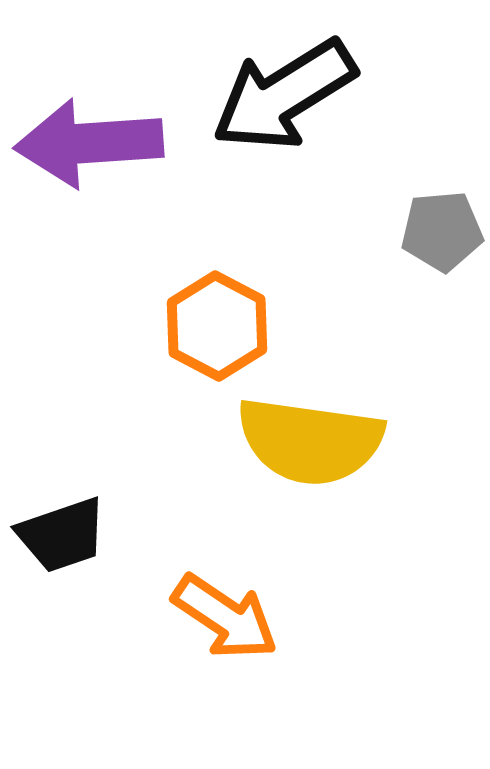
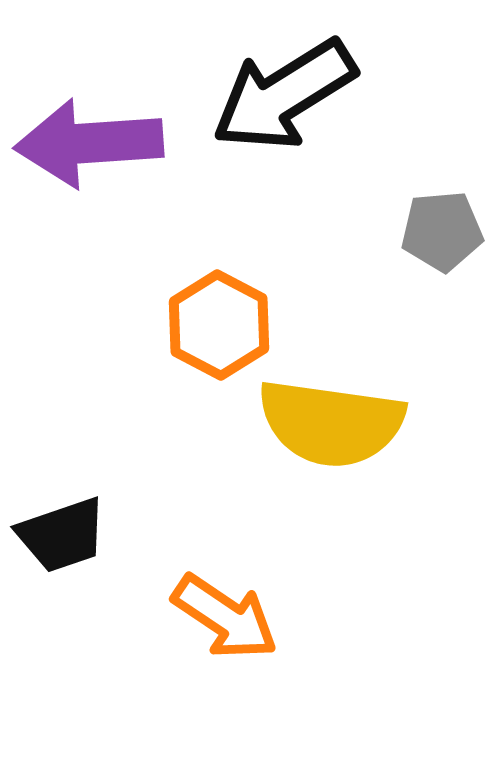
orange hexagon: moved 2 px right, 1 px up
yellow semicircle: moved 21 px right, 18 px up
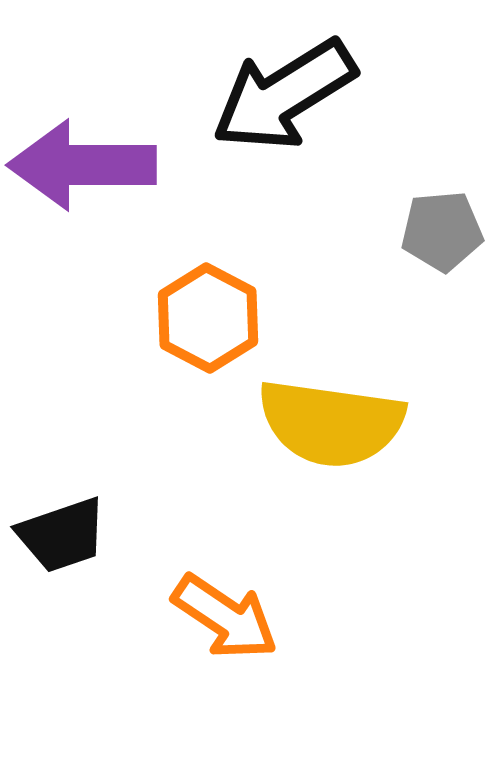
purple arrow: moved 7 px left, 22 px down; rotated 4 degrees clockwise
orange hexagon: moved 11 px left, 7 px up
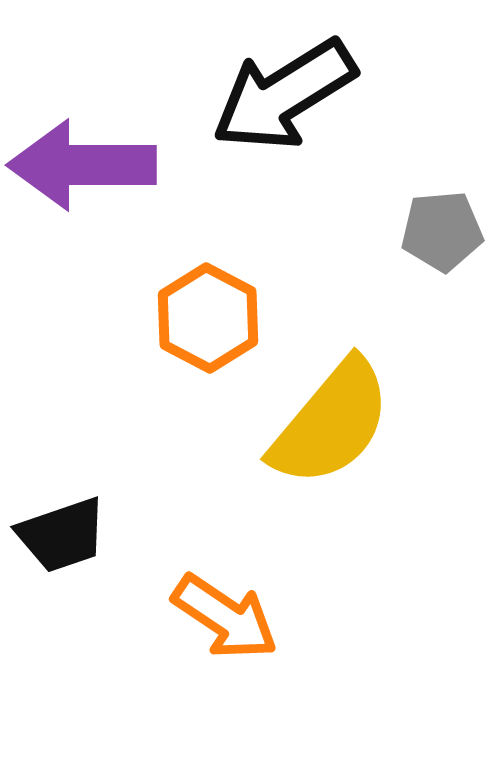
yellow semicircle: rotated 58 degrees counterclockwise
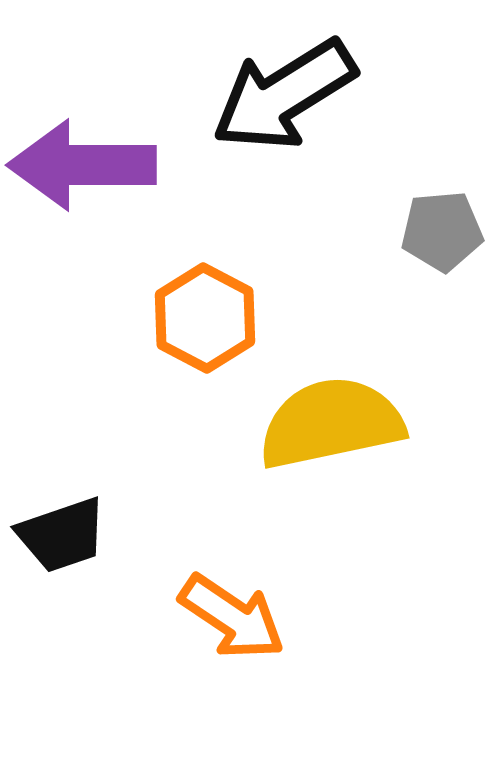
orange hexagon: moved 3 px left
yellow semicircle: rotated 142 degrees counterclockwise
orange arrow: moved 7 px right
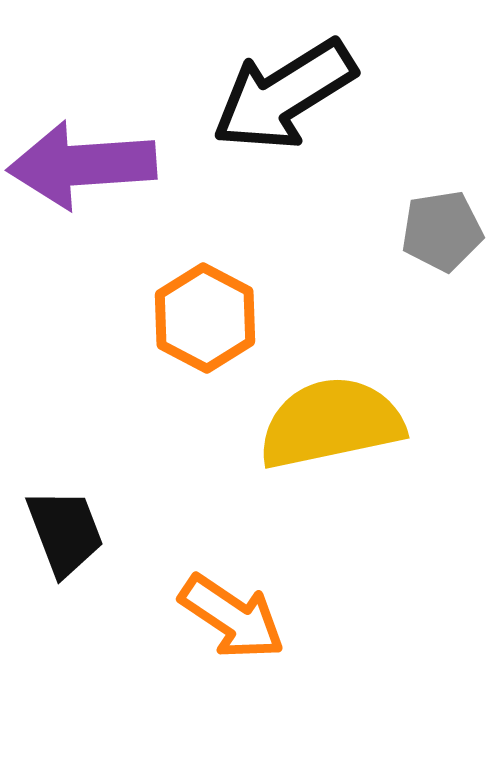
purple arrow: rotated 4 degrees counterclockwise
gray pentagon: rotated 4 degrees counterclockwise
black trapezoid: moved 3 px right, 3 px up; rotated 92 degrees counterclockwise
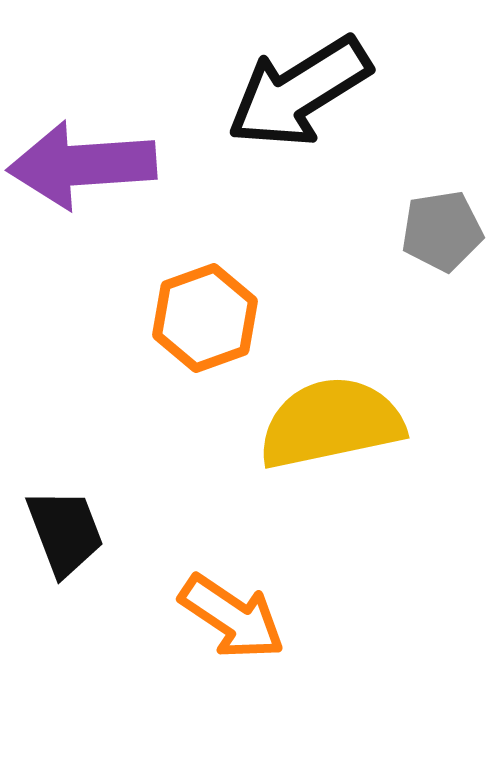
black arrow: moved 15 px right, 3 px up
orange hexagon: rotated 12 degrees clockwise
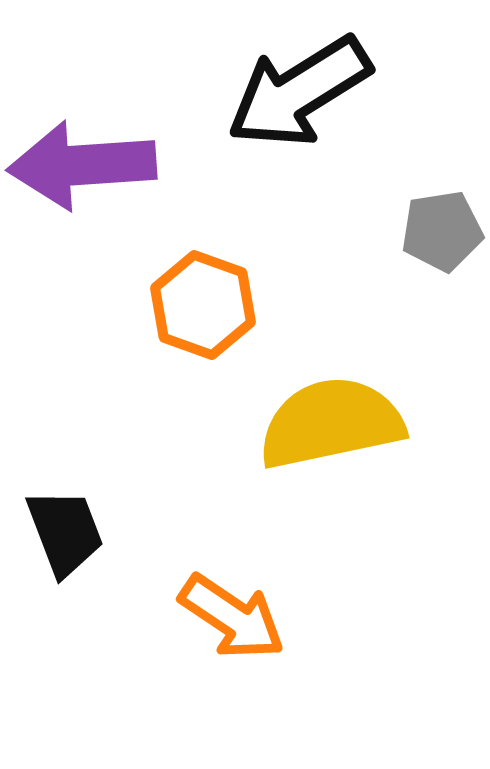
orange hexagon: moved 2 px left, 13 px up; rotated 20 degrees counterclockwise
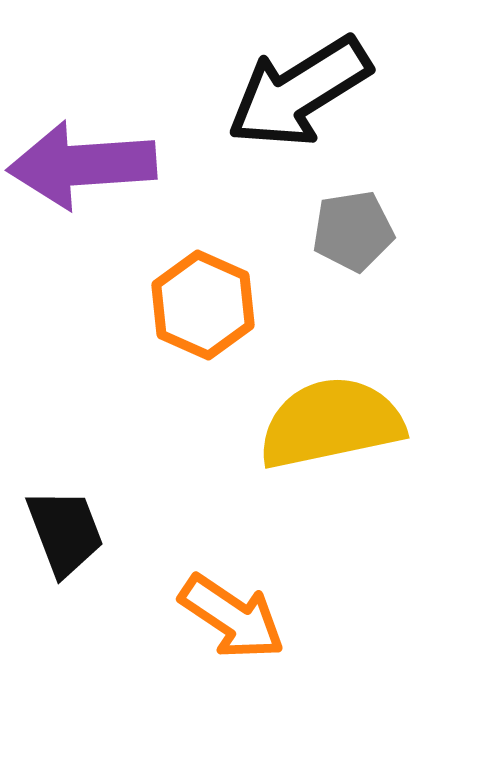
gray pentagon: moved 89 px left
orange hexagon: rotated 4 degrees clockwise
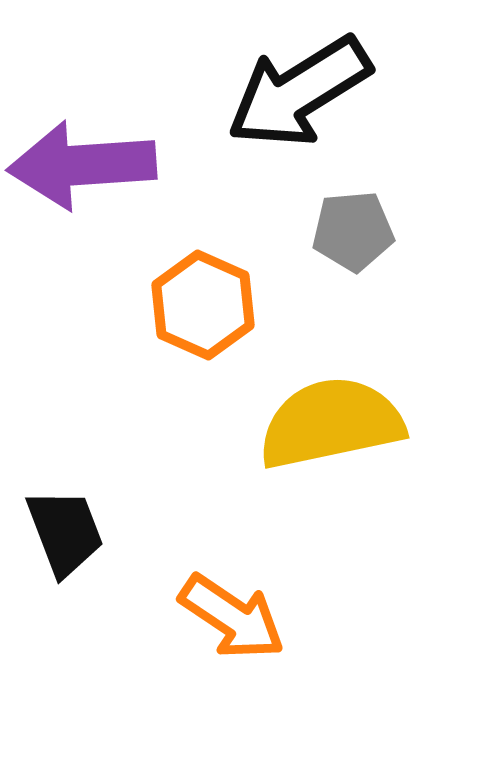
gray pentagon: rotated 4 degrees clockwise
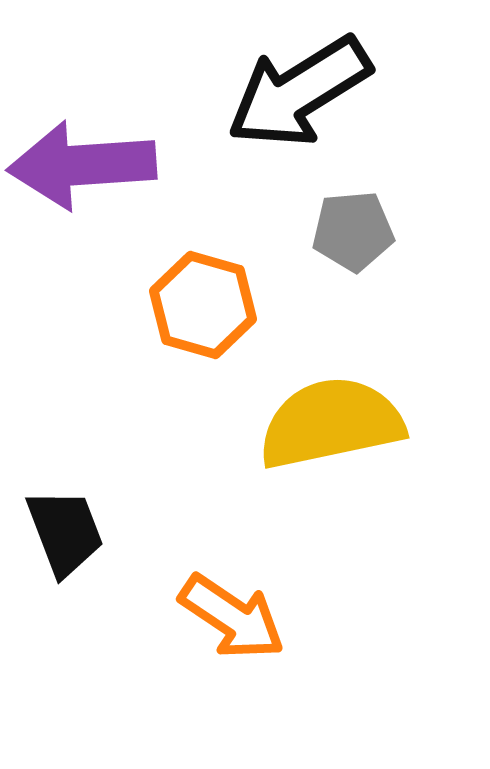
orange hexagon: rotated 8 degrees counterclockwise
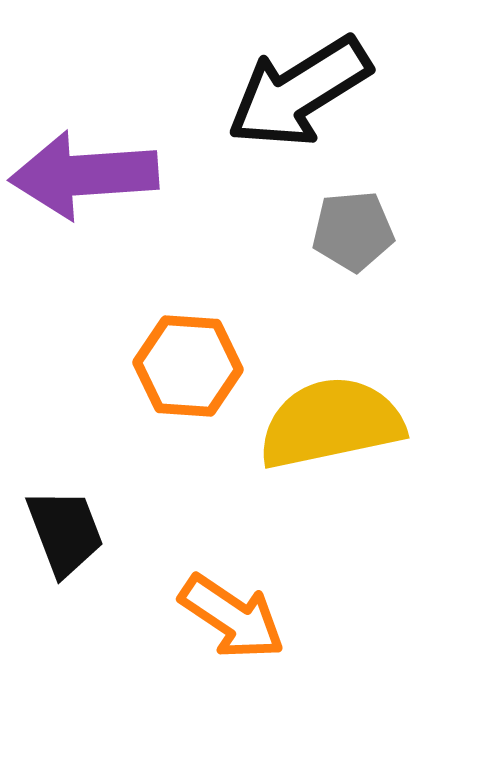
purple arrow: moved 2 px right, 10 px down
orange hexagon: moved 15 px left, 61 px down; rotated 12 degrees counterclockwise
